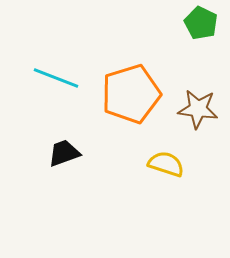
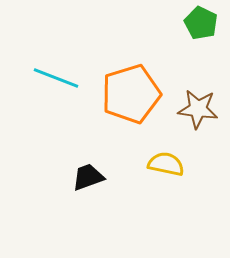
black trapezoid: moved 24 px right, 24 px down
yellow semicircle: rotated 6 degrees counterclockwise
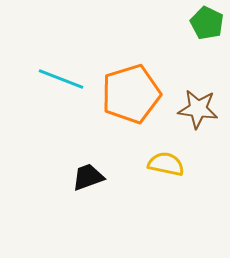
green pentagon: moved 6 px right
cyan line: moved 5 px right, 1 px down
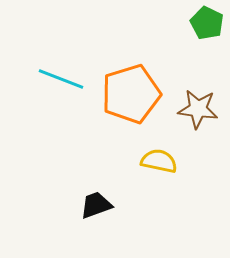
yellow semicircle: moved 7 px left, 3 px up
black trapezoid: moved 8 px right, 28 px down
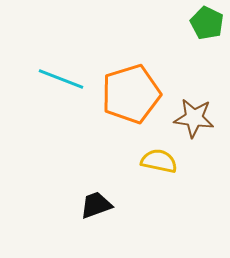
brown star: moved 4 px left, 9 px down
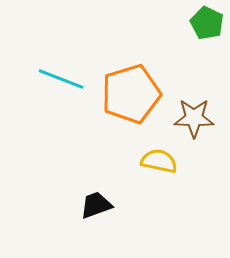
brown star: rotated 6 degrees counterclockwise
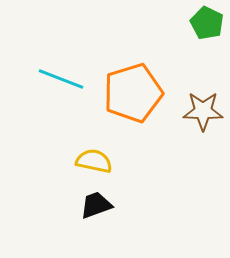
orange pentagon: moved 2 px right, 1 px up
brown star: moved 9 px right, 7 px up
yellow semicircle: moved 65 px left
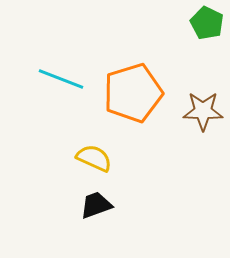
yellow semicircle: moved 3 px up; rotated 12 degrees clockwise
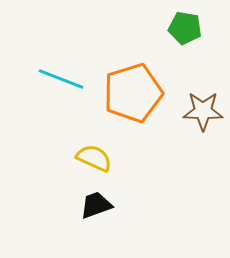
green pentagon: moved 22 px left, 5 px down; rotated 16 degrees counterclockwise
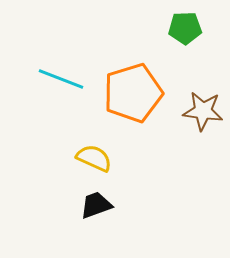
green pentagon: rotated 12 degrees counterclockwise
brown star: rotated 6 degrees clockwise
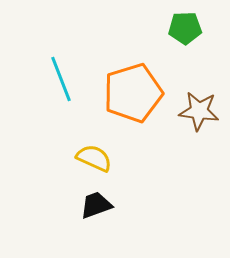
cyan line: rotated 48 degrees clockwise
brown star: moved 4 px left
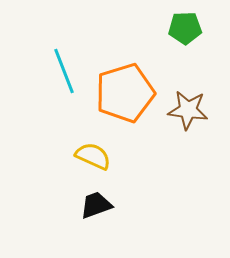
cyan line: moved 3 px right, 8 px up
orange pentagon: moved 8 px left
brown star: moved 11 px left, 1 px up
yellow semicircle: moved 1 px left, 2 px up
